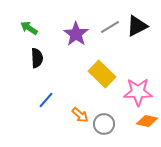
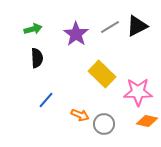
green arrow: moved 4 px right, 1 px down; rotated 132 degrees clockwise
orange arrow: rotated 18 degrees counterclockwise
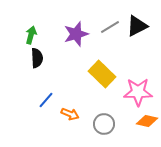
green arrow: moved 2 px left, 6 px down; rotated 60 degrees counterclockwise
purple star: rotated 20 degrees clockwise
orange arrow: moved 10 px left, 1 px up
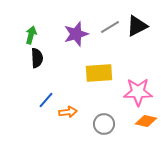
yellow rectangle: moved 3 px left, 1 px up; rotated 48 degrees counterclockwise
orange arrow: moved 2 px left, 2 px up; rotated 30 degrees counterclockwise
orange diamond: moved 1 px left
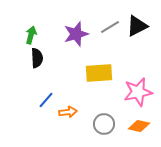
pink star: rotated 12 degrees counterclockwise
orange diamond: moved 7 px left, 5 px down
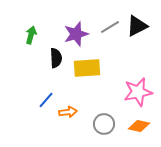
black semicircle: moved 19 px right
yellow rectangle: moved 12 px left, 5 px up
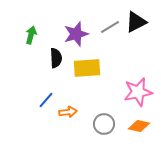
black triangle: moved 1 px left, 4 px up
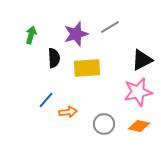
black triangle: moved 6 px right, 38 px down
black semicircle: moved 2 px left
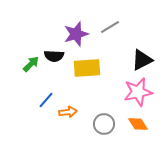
green arrow: moved 29 px down; rotated 30 degrees clockwise
black semicircle: moved 2 px up; rotated 96 degrees clockwise
orange diamond: moved 1 px left, 2 px up; rotated 45 degrees clockwise
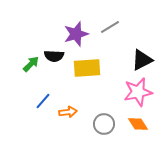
blue line: moved 3 px left, 1 px down
